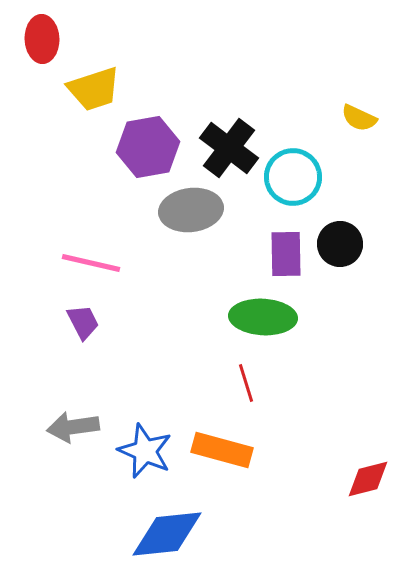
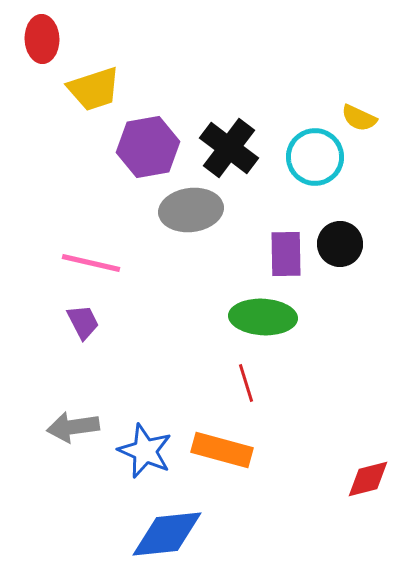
cyan circle: moved 22 px right, 20 px up
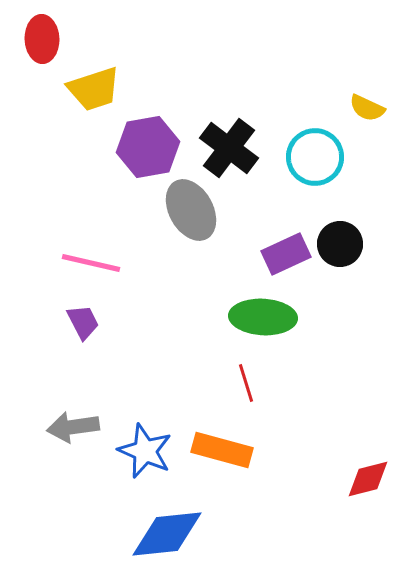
yellow semicircle: moved 8 px right, 10 px up
gray ellipse: rotated 68 degrees clockwise
purple rectangle: rotated 66 degrees clockwise
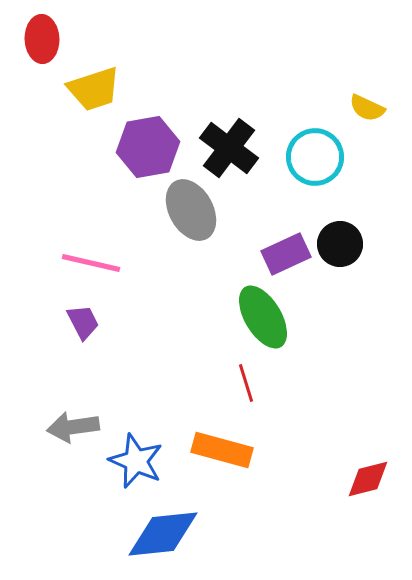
green ellipse: rotated 56 degrees clockwise
blue star: moved 9 px left, 10 px down
blue diamond: moved 4 px left
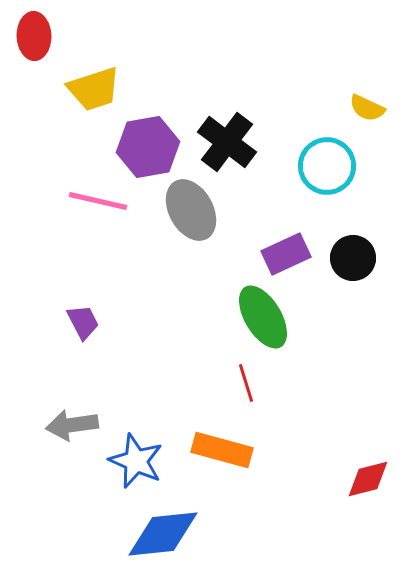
red ellipse: moved 8 px left, 3 px up
black cross: moved 2 px left, 6 px up
cyan circle: moved 12 px right, 9 px down
black circle: moved 13 px right, 14 px down
pink line: moved 7 px right, 62 px up
gray arrow: moved 1 px left, 2 px up
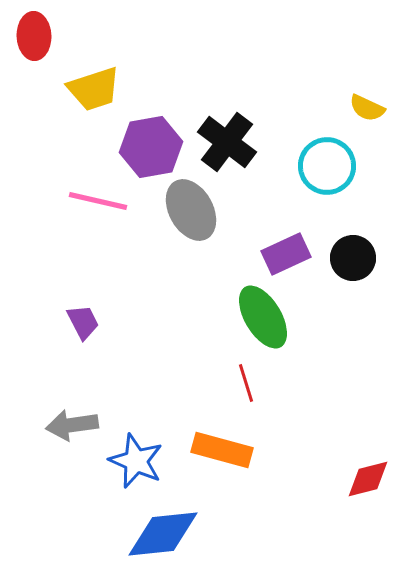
purple hexagon: moved 3 px right
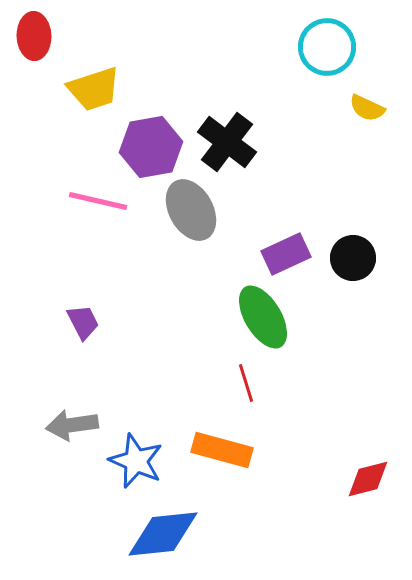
cyan circle: moved 119 px up
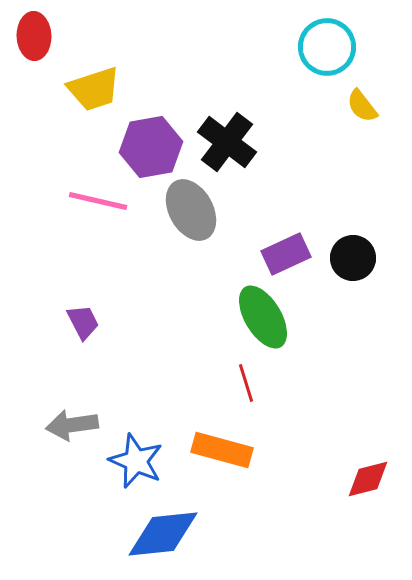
yellow semicircle: moved 5 px left, 2 px up; rotated 27 degrees clockwise
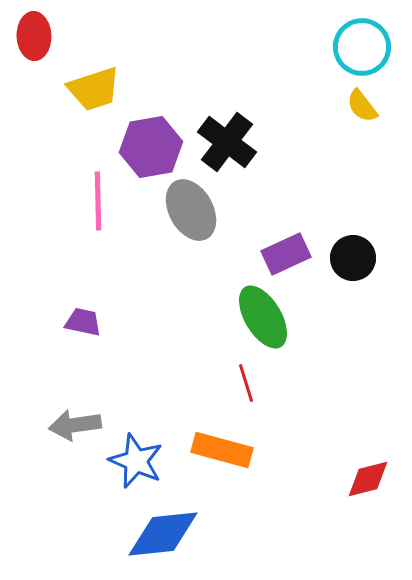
cyan circle: moved 35 px right
pink line: rotated 76 degrees clockwise
purple trapezoid: rotated 51 degrees counterclockwise
gray arrow: moved 3 px right
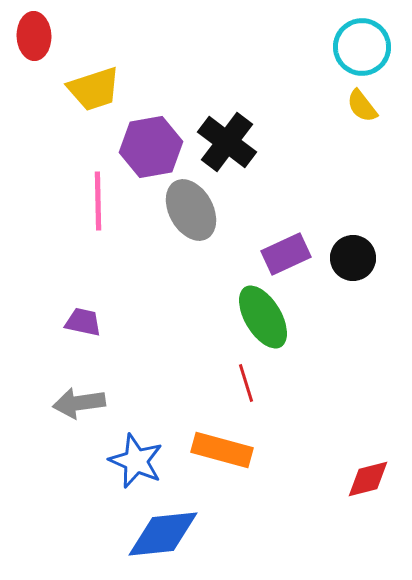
gray arrow: moved 4 px right, 22 px up
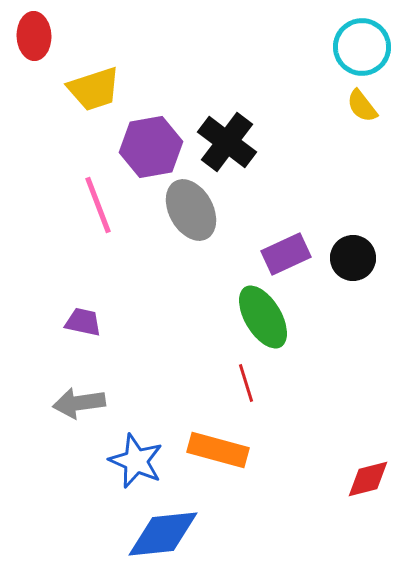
pink line: moved 4 px down; rotated 20 degrees counterclockwise
orange rectangle: moved 4 px left
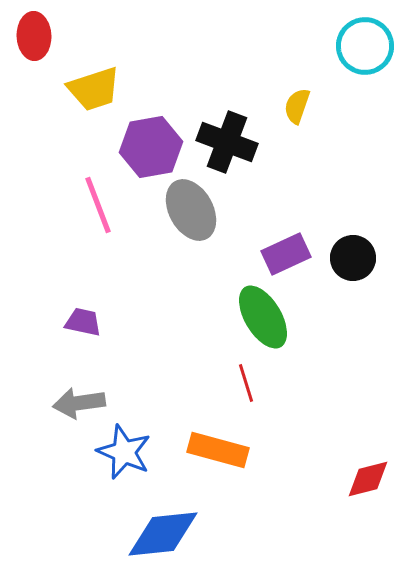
cyan circle: moved 3 px right, 1 px up
yellow semicircle: moved 65 px left; rotated 57 degrees clockwise
black cross: rotated 16 degrees counterclockwise
blue star: moved 12 px left, 9 px up
